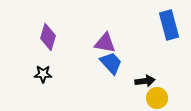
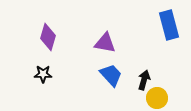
blue trapezoid: moved 12 px down
black arrow: moved 1 px left, 1 px up; rotated 66 degrees counterclockwise
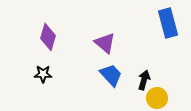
blue rectangle: moved 1 px left, 2 px up
purple triangle: rotated 30 degrees clockwise
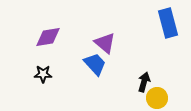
purple diamond: rotated 64 degrees clockwise
blue trapezoid: moved 16 px left, 11 px up
black arrow: moved 2 px down
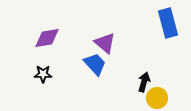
purple diamond: moved 1 px left, 1 px down
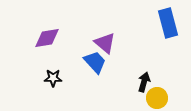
blue trapezoid: moved 2 px up
black star: moved 10 px right, 4 px down
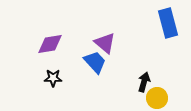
purple diamond: moved 3 px right, 6 px down
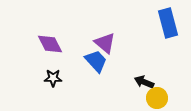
purple diamond: rotated 72 degrees clockwise
blue trapezoid: moved 1 px right, 1 px up
black arrow: rotated 84 degrees counterclockwise
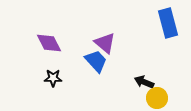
purple diamond: moved 1 px left, 1 px up
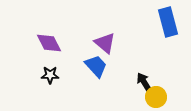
blue rectangle: moved 1 px up
blue trapezoid: moved 5 px down
black star: moved 3 px left, 3 px up
black arrow: rotated 36 degrees clockwise
yellow circle: moved 1 px left, 1 px up
